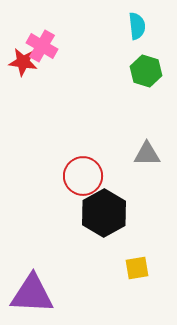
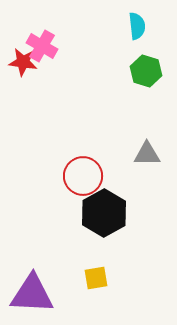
yellow square: moved 41 px left, 10 px down
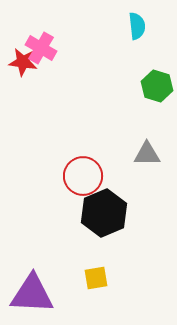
pink cross: moved 1 px left, 2 px down
green hexagon: moved 11 px right, 15 px down
black hexagon: rotated 6 degrees clockwise
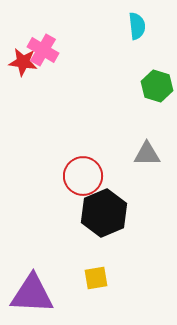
pink cross: moved 2 px right, 2 px down
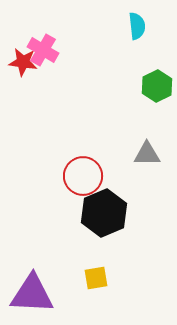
green hexagon: rotated 16 degrees clockwise
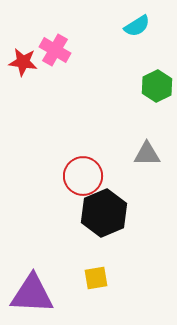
cyan semicircle: rotated 64 degrees clockwise
pink cross: moved 12 px right
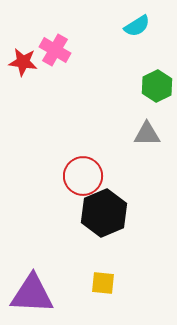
gray triangle: moved 20 px up
yellow square: moved 7 px right, 5 px down; rotated 15 degrees clockwise
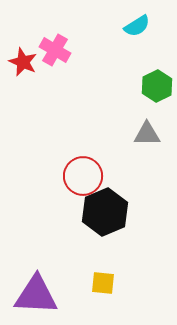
red star: rotated 16 degrees clockwise
black hexagon: moved 1 px right, 1 px up
purple triangle: moved 4 px right, 1 px down
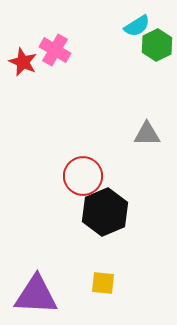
green hexagon: moved 41 px up
